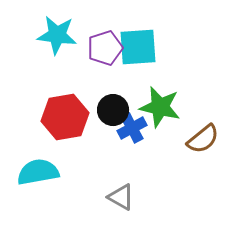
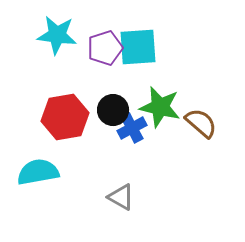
brown semicircle: moved 2 px left, 16 px up; rotated 100 degrees counterclockwise
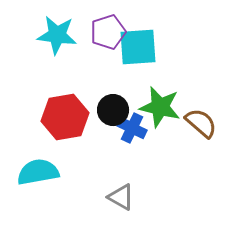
purple pentagon: moved 3 px right, 16 px up
blue cross: rotated 36 degrees counterclockwise
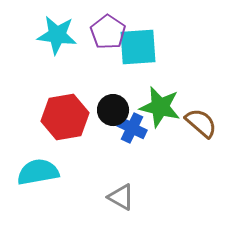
purple pentagon: rotated 20 degrees counterclockwise
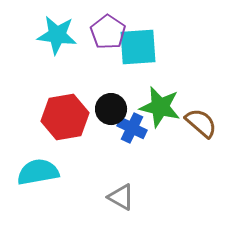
black circle: moved 2 px left, 1 px up
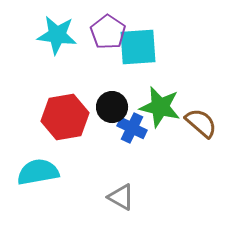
black circle: moved 1 px right, 2 px up
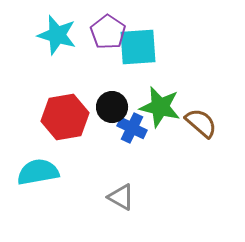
cyan star: rotated 9 degrees clockwise
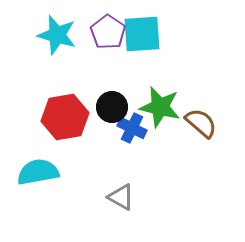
cyan square: moved 4 px right, 13 px up
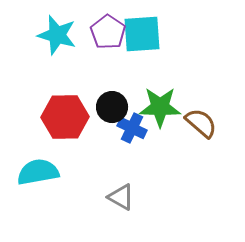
green star: rotated 12 degrees counterclockwise
red hexagon: rotated 9 degrees clockwise
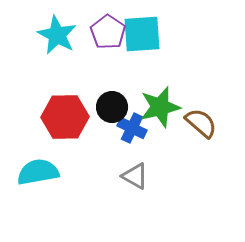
cyan star: rotated 12 degrees clockwise
green star: rotated 15 degrees counterclockwise
gray triangle: moved 14 px right, 21 px up
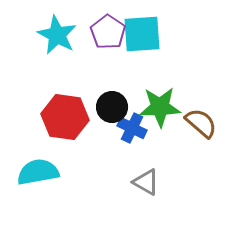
green star: rotated 12 degrees clockwise
red hexagon: rotated 9 degrees clockwise
gray triangle: moved 11 px right, 6 px down
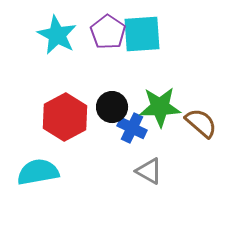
red hexagon: rotated 24 degrees clockwise
gray triangle: moved 3 px right, 11 px up
